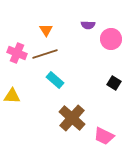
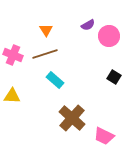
purple semicircle: rotated 32 degrees counterclockwise
pink circle: moved 2 px left, 3 px up
pink cross: moved 4 px left, 2 px down
black square: moved 6 px up
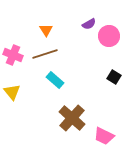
purple semicircle: moved 1 px right, 1 px up
yellow triangle: moved 4 px up; rotated 48 degrees clockwise
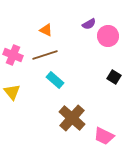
orange triangle: rotated 32 degrees counterclockwise
pink circle: moved 1 px left
brown line: moved 1 px down
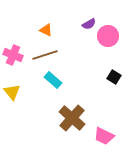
cyan rectangle: moved 2 px left
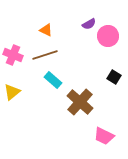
yellow triangle: rotated 30 degrees clockwise
brown cross: moved 8 px right, 16 px up
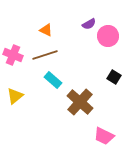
yellow triangle: moved 3 px right, 4 px down
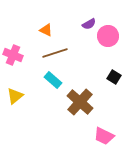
brown line: moved 10 px right, 2 px up
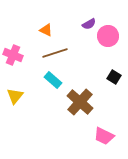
yellow triangle: rotated 12 degrees counterclockwise
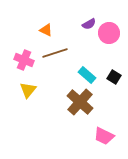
pink circle: moved 1 px right, 3 px up
pink cross: moved 11 px right, 5 px down
cyan rectangle: moved 34 px right, 5 px up
yellow triangle: moved 13 px right, 6 px up
